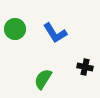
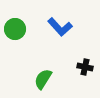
blue L-shape: moved 5 px right, 6 px up; rotated 10 degrees counterclockwise
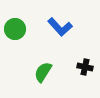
green semicircle: moved 7 px up
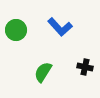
green circle: moved 1 px right, 1 px down
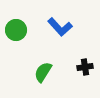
black cross: rotated 21 degrees counterclockwise
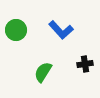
blue L-shape: moved 1 px right, 3 px down
black cross: moved 3 px up
